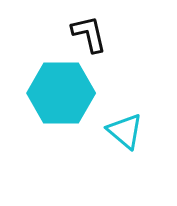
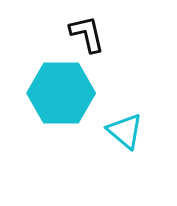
black L-shape: moved 2 px left
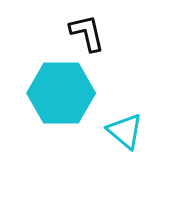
black L-shape: moved 1 px up
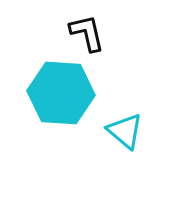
cyan hexagon: rotated 4 degrees clockwise
